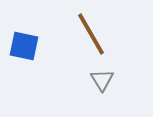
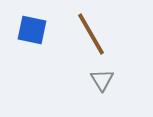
blue square: moved 8 px right, 16 px up
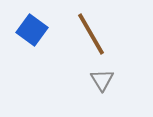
blue square: rotated 24 degrees clockwise
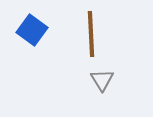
brown line: rotated 27 degrees clockwise
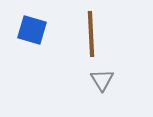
blue square: rotated 20 degrees counterclockwise
